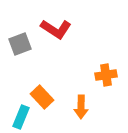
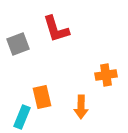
red L-shape: rotated 40 degrees clockwise
gray square: moved 2 px left
orange rectangle: rotated 30 degrees clockwise
cyan rectangle: moved 1 px right
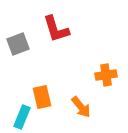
orange arrow: rotated 40 degrees counterclockwise
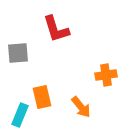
gray square: moved 9 px down; rotated 15 degrees clockwise
cyan rectangle: moved 2 px left, 2 px up
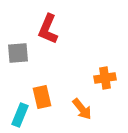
red L-shape: moved 8 px left; rotated 40 degrees clockwise
orange cross: moved 1 px left, 3 px down
orange arrow: moved 1 px right, 2 px down
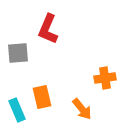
cyan rectangle: moved 3 px left, 5 px up; rotated 45 degrees counterclockwise
